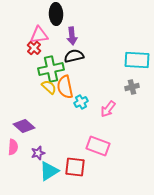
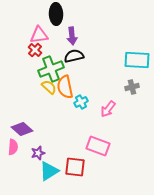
red cross: moved 1 px right, 2 px down
green cross: rotated 10 degrees counterclockwise
purple diamond: moved 2 px left, 3 px down
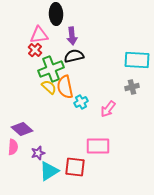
pink rectangle: rotated 20 degrees counterclockwise
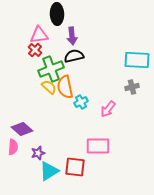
black ellipse: moved 1 px right
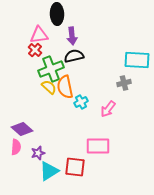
gray cross: moved 8 px left, 4 px up
pink semicircle: moved 3 px right
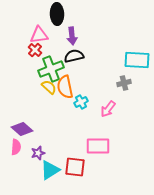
cyan triangle: moved 1 px right, 1 px up
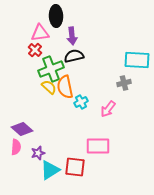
black ellipse: moved 1 px left, 2 px down
pink triangle: moved 1 px right, 2 px up
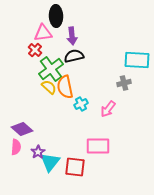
pink triangle: moved 3 px right
green cross: rotated 15 degrees counterclockwise
cyan cross: moved 2 px down
purple star: moved 1 px up; rotated 16 degrees counterclockwise
cyan triangle: moved 8 px up; rotated 20 degrees counterclockwise
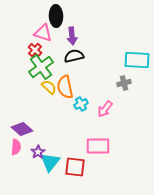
pink triangle: rotated 24 degrees clockwise
green cross: moved 10 px left, 2 px up
pink arrow: moved 3 px left
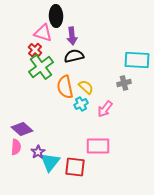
yellow semicircle: moved 37 px right
